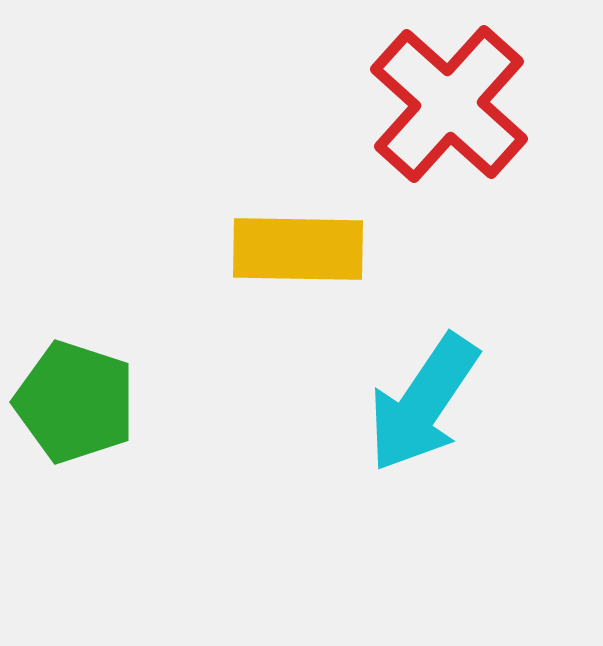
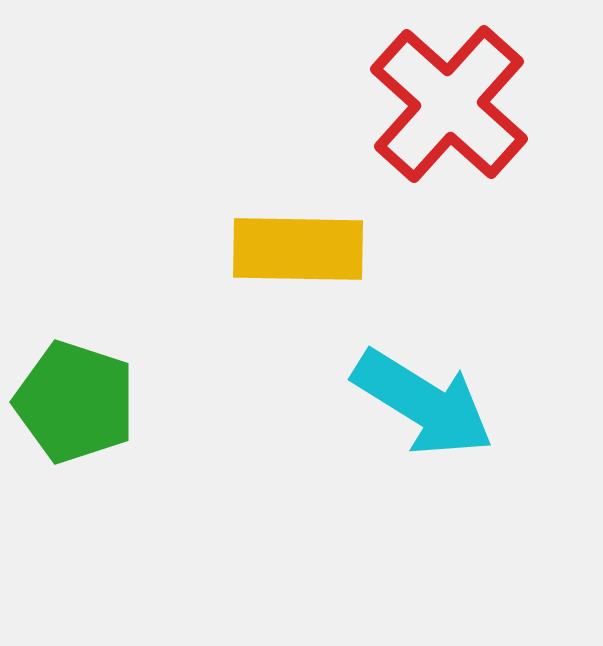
cyan arrow: rotated 92 degrees counterclockwise
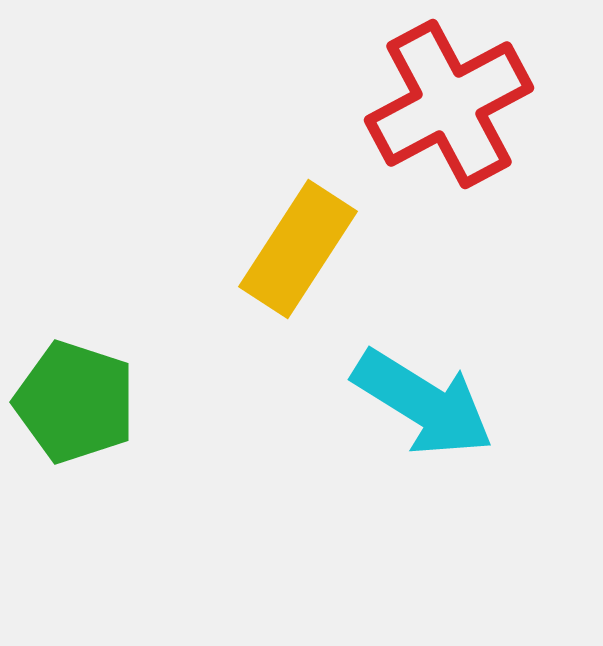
red cross: rotated 20 degrees clockwise
yellow rectangle: rotated 58 degrees counterclockwise
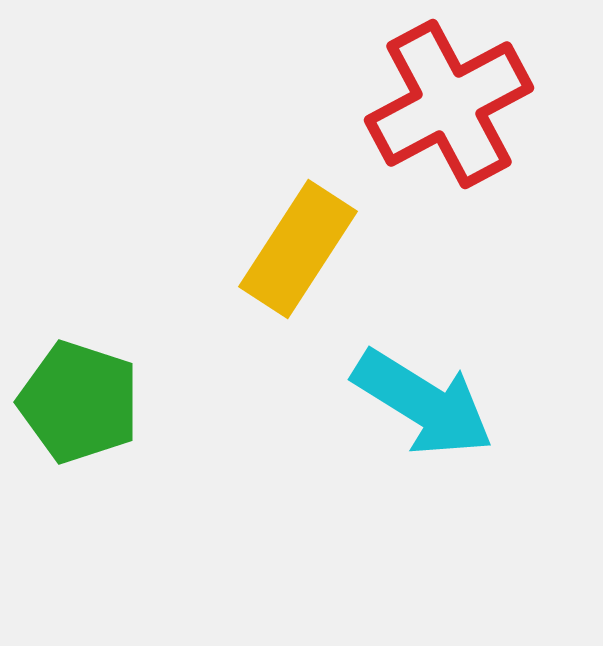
green pentagon: moved 4 px right
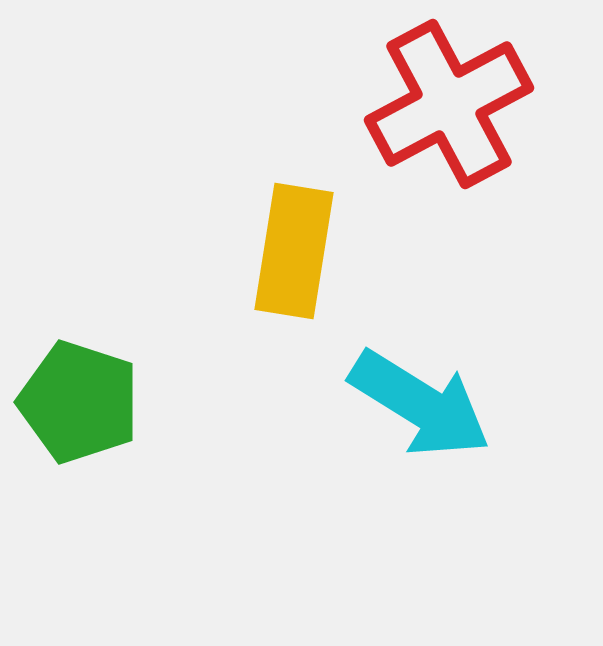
yellow rectangle: moved 4 px left, 2 px down; rotated 24 degrees counterclockwise
cyan arrow: moved 3 px left, 1 px down
